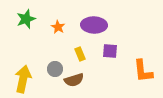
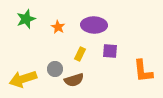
yellow rectangle: rotated 48 degrees clockwise
yellow arrow: rotated 120 degrees counterclockwise
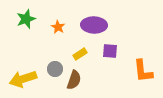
yellow rectangle: rotated 32 degrees clockwise
brown semicircle: rotated 54 degrees counterclockwise
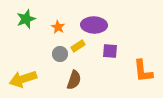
yellow rectangle: moved 2 px left, 8 px up
gray circle: moved 5 px right, 15 px up
